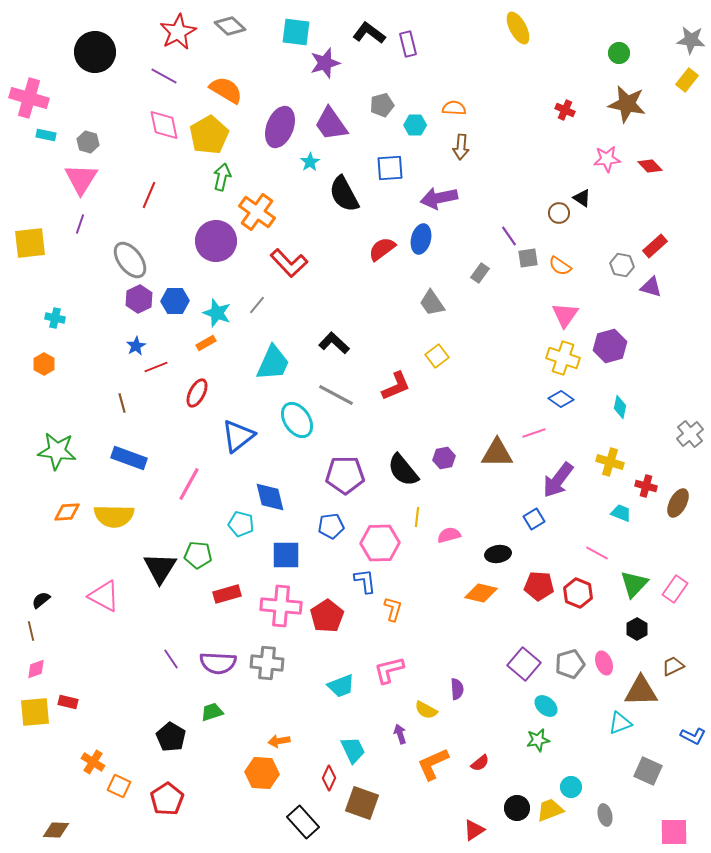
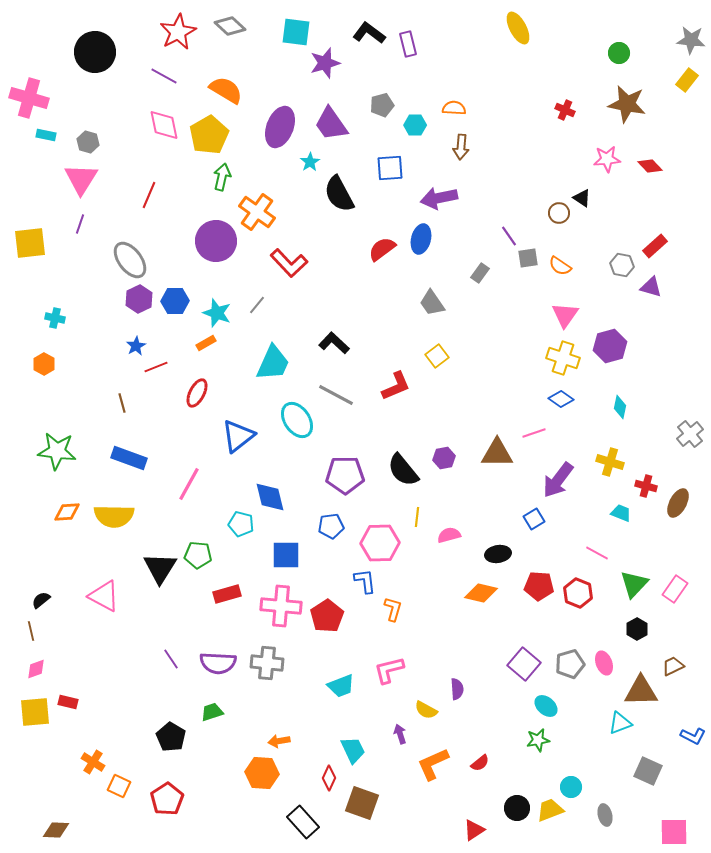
black semicircle at (344, 194): moved 5 px left
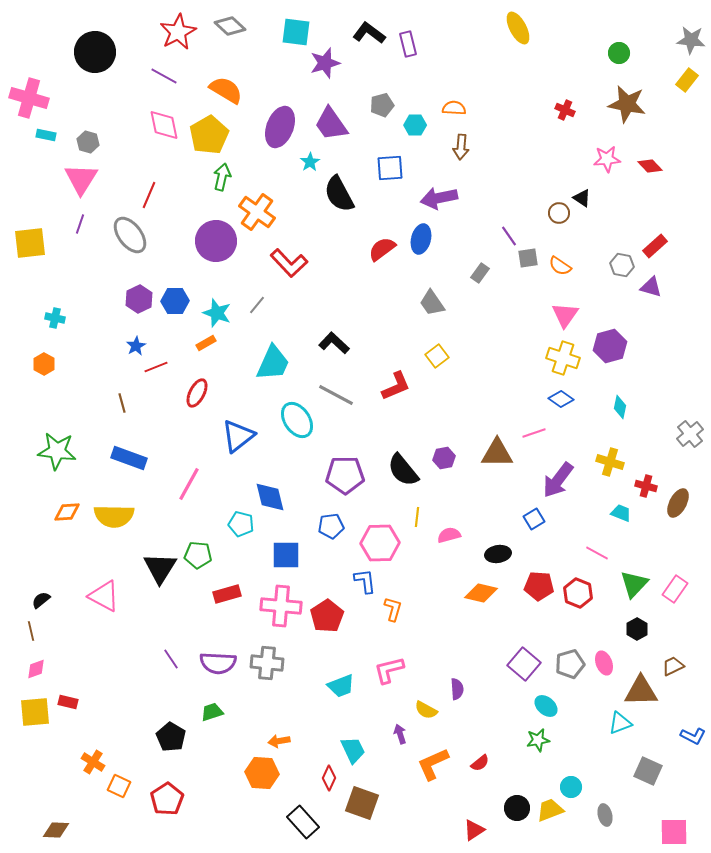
gray ellipse at (130, 260): moved 25 px up
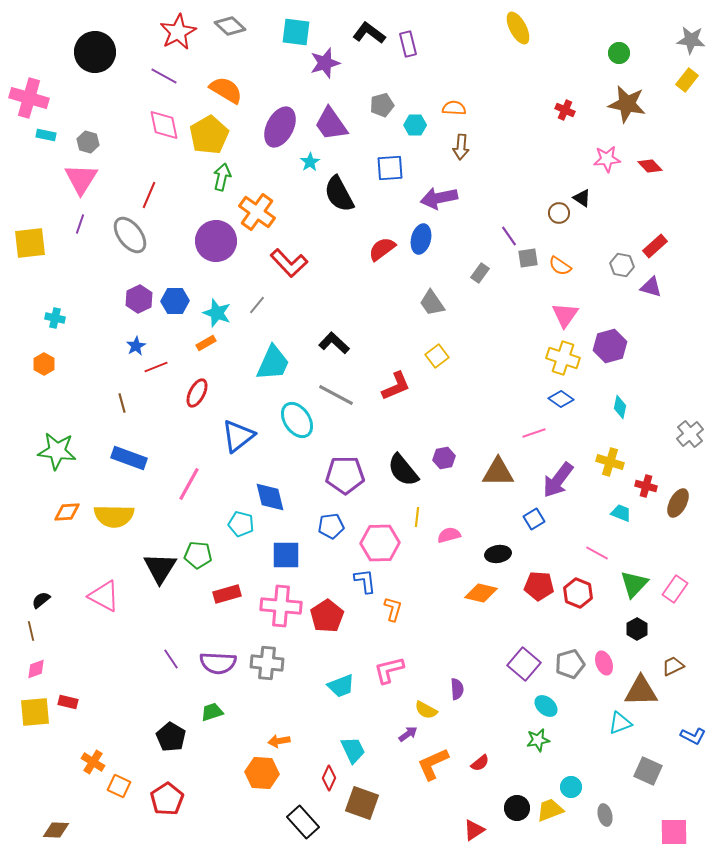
purple ellipse at (280, 127): rotated 6 degrees clockwise
brown triangle at (497, 453): moved 1 px right, 19 px down
purple arrow at (400, 734): moved 8 px right; rotated 72 degrees clockwise
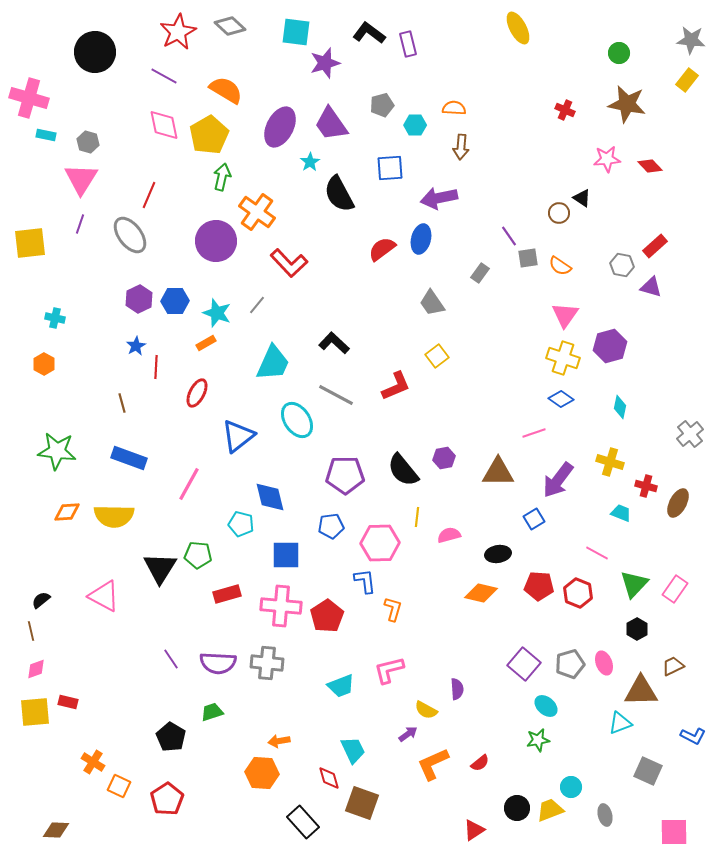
red line at (156, 367): rotated 65 degrees counterclockwise
red diamond at (329, 778): rotated 40 degrees counterclockwise
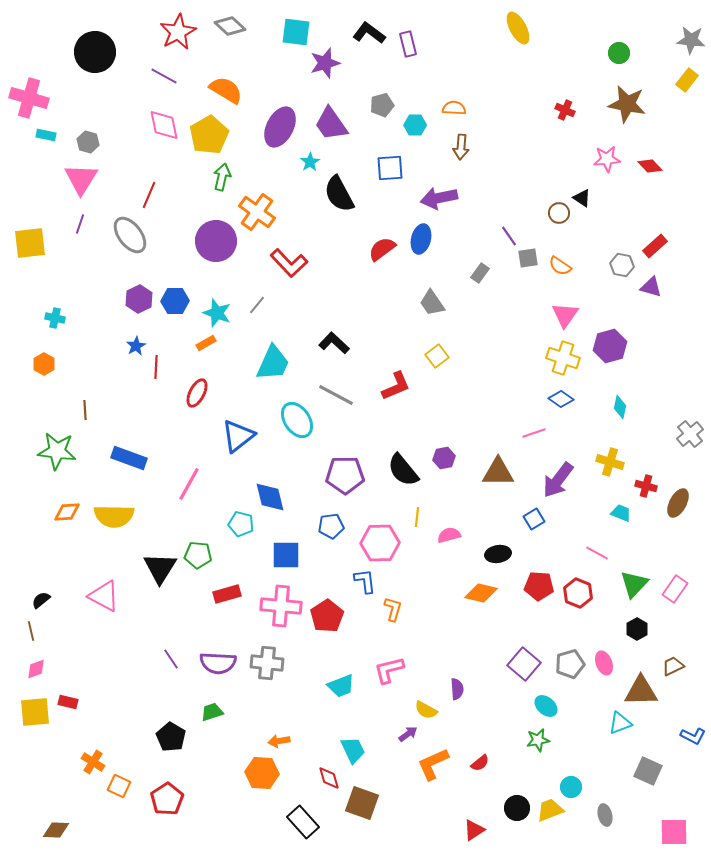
brown line at (122, 403): moved 37 px left, 7 px down; rotated 12 degrees clockwise
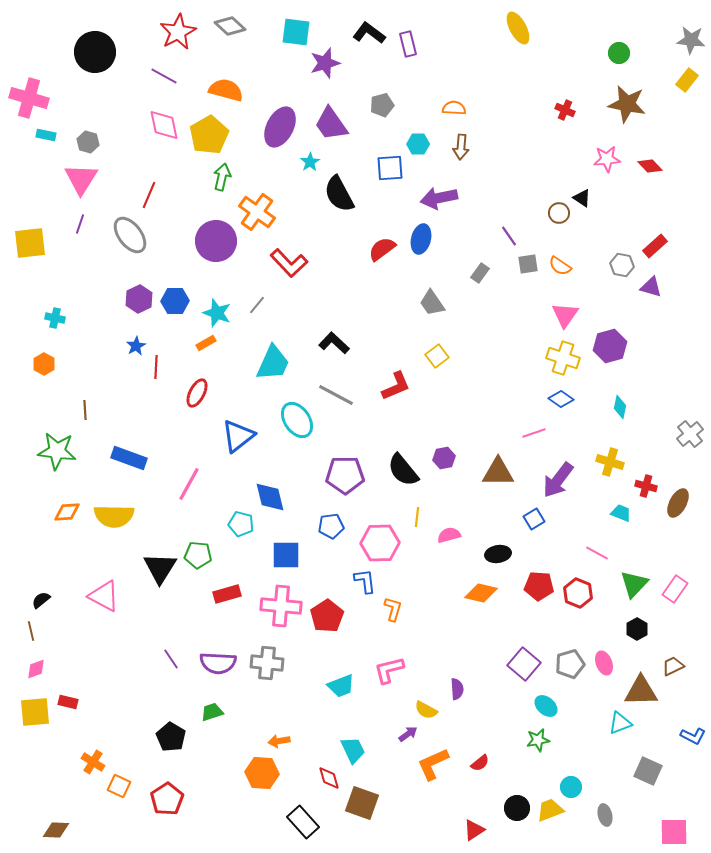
orange semicircle at (226, 90): rotated 16 degrees counterclockwise
cyan hexagon at (415, 125): moved 3 px right, 19 px down
gray square at (528, 258): moved 6 px down
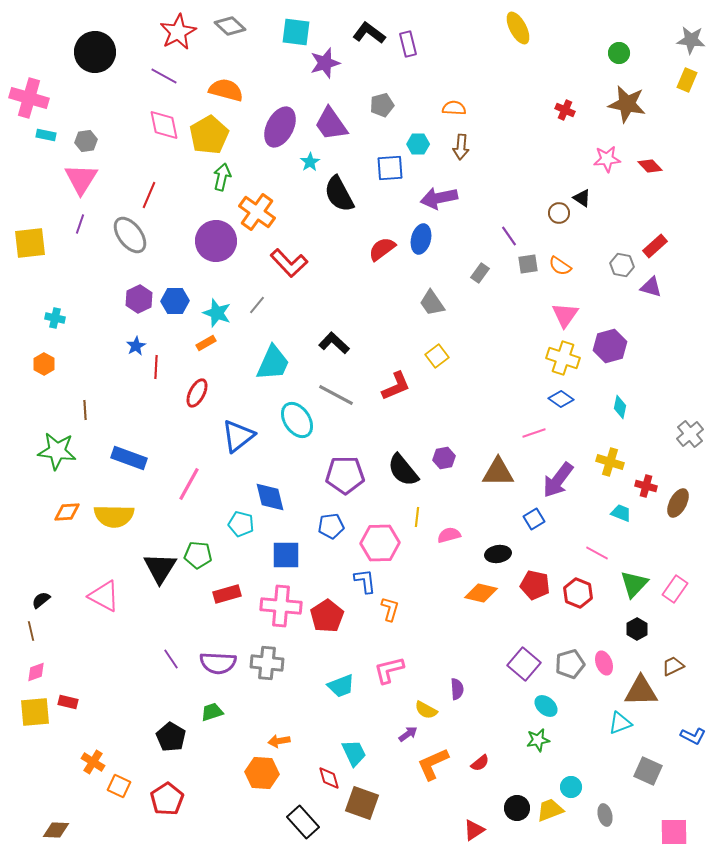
yellow rectangle at (687, 80): rotated 15 degrees counterclockwise
gray hexagon at (88, 142): moved 2 px left, 1 px up; rotated 25 degrees counterclockwise
red pentagon at (539, 586): moved 4 px left, 1 px up; rotated 8 degrees clockwise
orange L-shape at (393, 609): moved 3 px left
pink diamond at (36, 669): moved 3 px down
cyan trapezoid at (353, 750): moved 1 px right, 3 px down
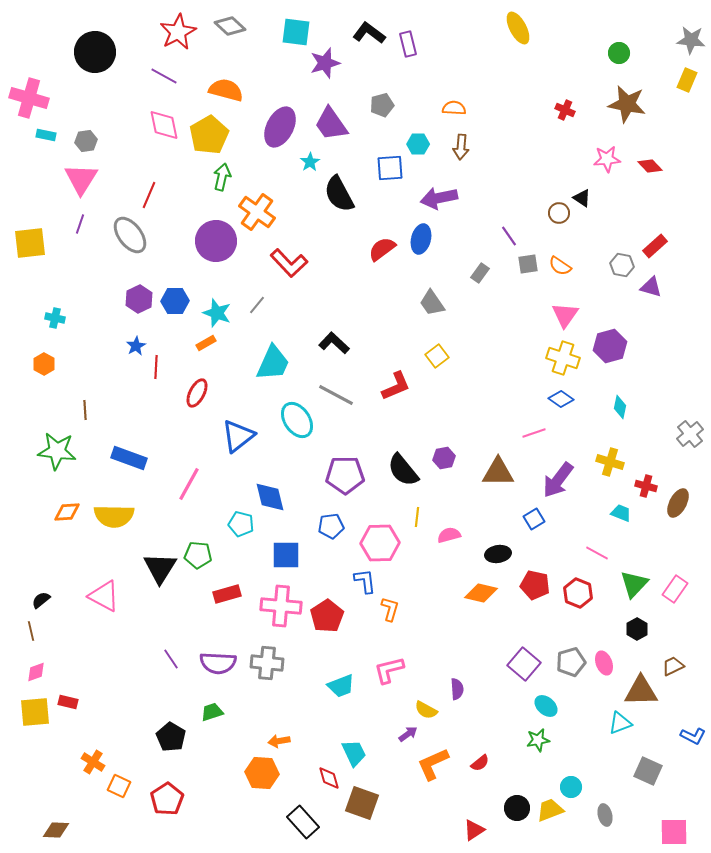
gray pentagon at (570, 664): moved 1 px right, 2 px up
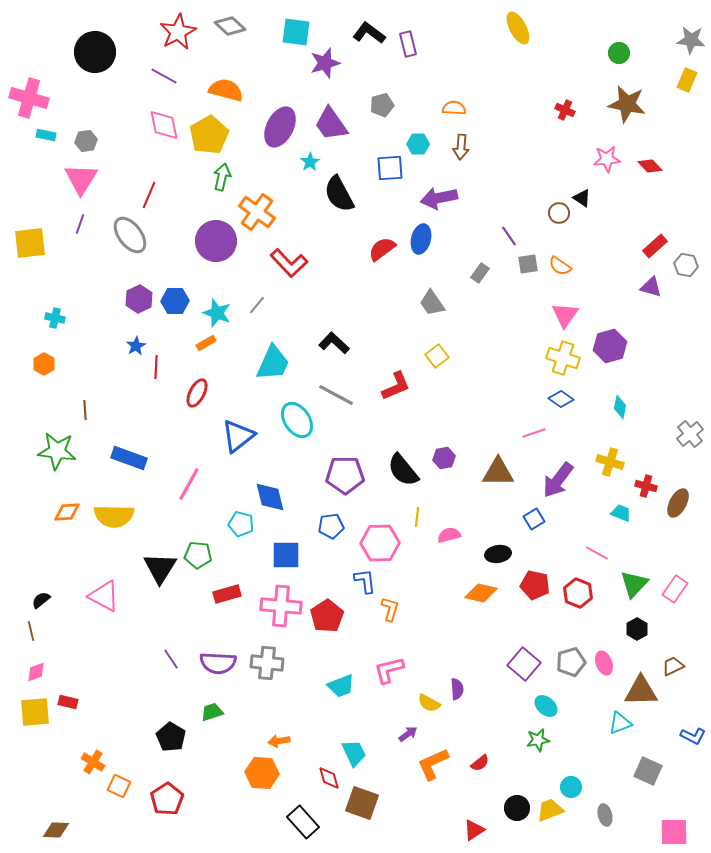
gray hexagon at (622, 265): moved 64 px right
yellow semicircle at (426, 710): moved 3 px right, 7 px up
